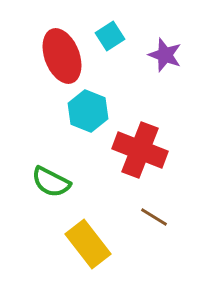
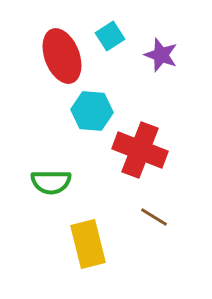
purple star: moved 4 px left
cyan hexagon: moved 4 px right; rotated 18 degrees counterclockwise
green semicircle: rotated 27 degrees counterclockwise
yellow rectangle: rotated 24 degrees clockwise
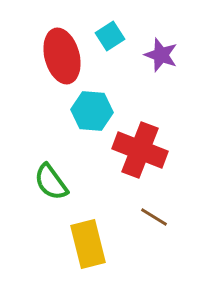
red ellipse: rotated 6 degrees clockwise
green semicircle: rotated 54 degrees clockwise
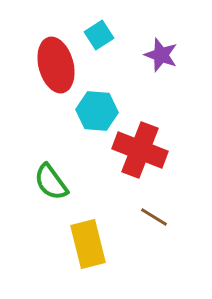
cyan square: moved 11 px left, 1 px up
red ellipse: moved 6 px left, 9 px down
cyan hexagon: moved 5 px right
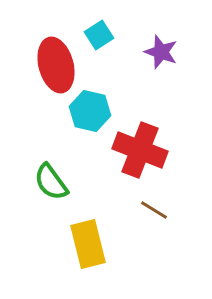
purple star: moved 3 px up
cyan hexagon: moved 7 px left; rotated 9 degrees clockwise
brown line: moved 7 px up
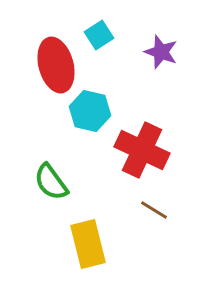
red cross: moved 2 px right; rotated 4 degrees clockwise
